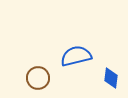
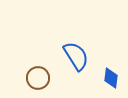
blue semicircle: rotated 72 degrees clockwise
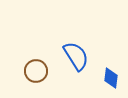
brown circle: moved 2 px left, 7 px up
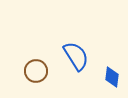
blue diamond: moved 1 px right, 1 px up
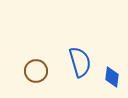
blue semicircle: moved 4 px right, 6 px down; rotated 16 degrees clockwise
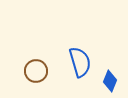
blue diamond: moved 2 px left, 4 px down; rotated 15 degrees clockwise
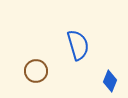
blue semicircle: moved 2 px left, 17 px up
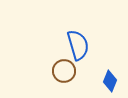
brown circle: moved 28 px right
